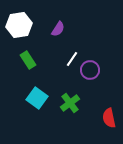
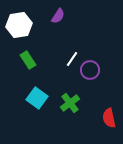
purple semicircle: moved 13 px up
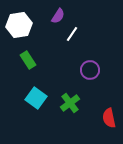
white line: moved 25 px up
cyan square: moved 1 px left
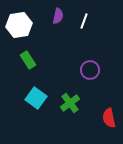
purple semicircle: rotated 21 degrees counterclockwise
white line: moved 12 px right, 13 px up; rotated 14 degrees counterclockwise
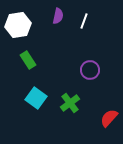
white hexagon: moved 1 px left
red semicircle: rotated 54 degrees clockwise
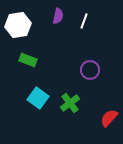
green rectangle: rotated 36 degrees counterclockwise
cyan square: moved 2 px right
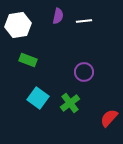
white line: rotated 63 degrees clockwise
purple circle: moved 6 px left, 2 px down
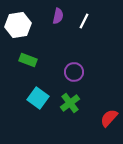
white line: rotated 56 degrees counterclockwise
purple circle: moved 10 px left
